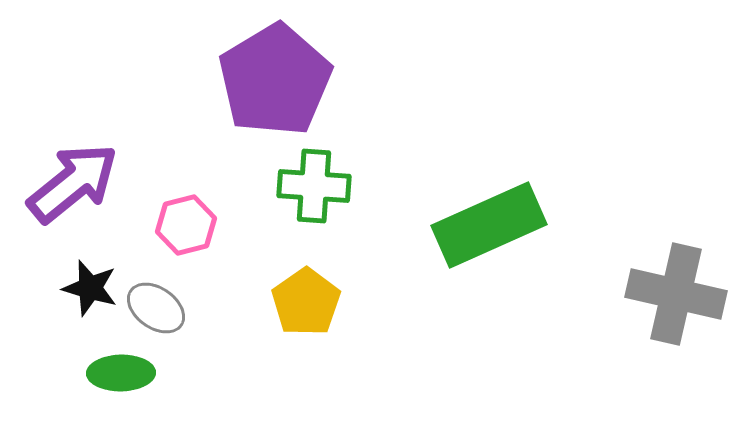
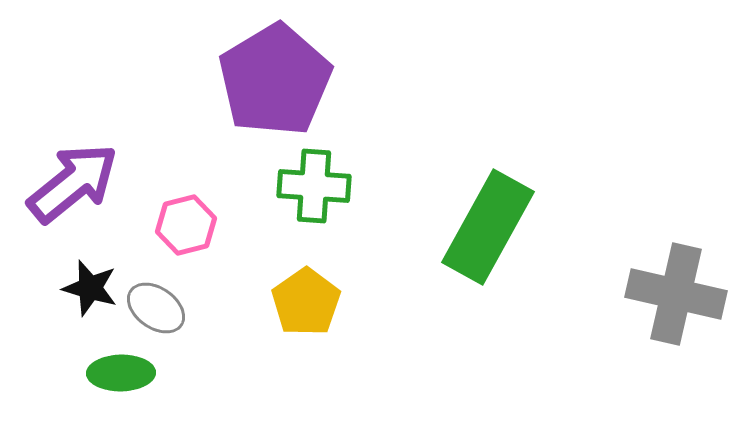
green rectangle: moved 1 px left, 2 px down; rotated 37 degrees counterclockwise
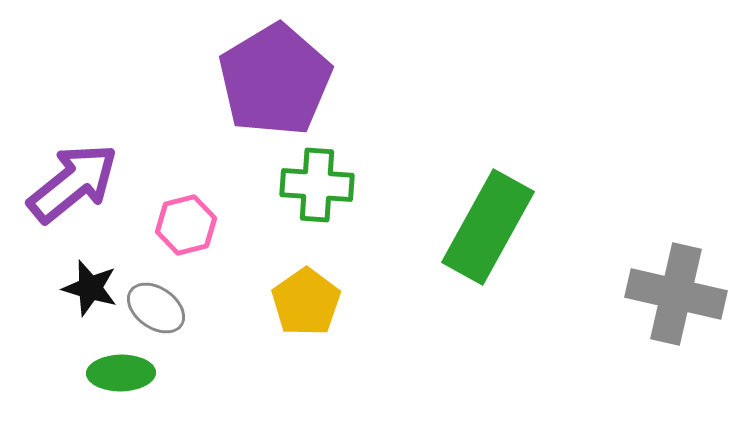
green cross: moved 3 px right, 1 px up
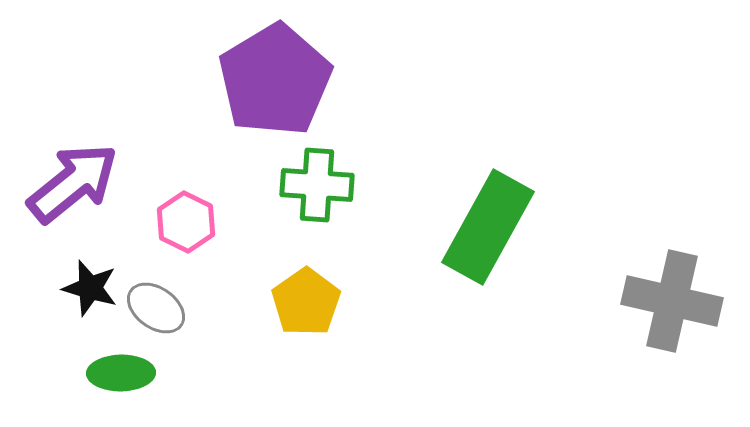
pink hexagon: moved 3 px up; rotated 20 degrees counterclockwise
gray cross: moved 4 px left, 7 px down
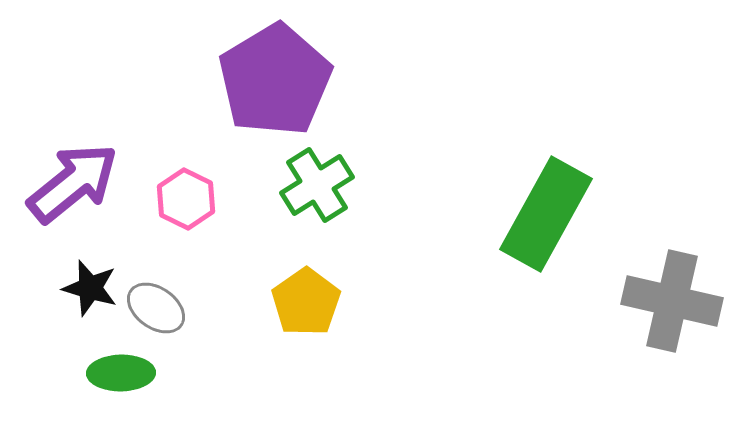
green cross: rotated 36 degrees counterclockwise
pink hexagon: moved 23 px up
green rectangle: moved 58 px right, 13 px up
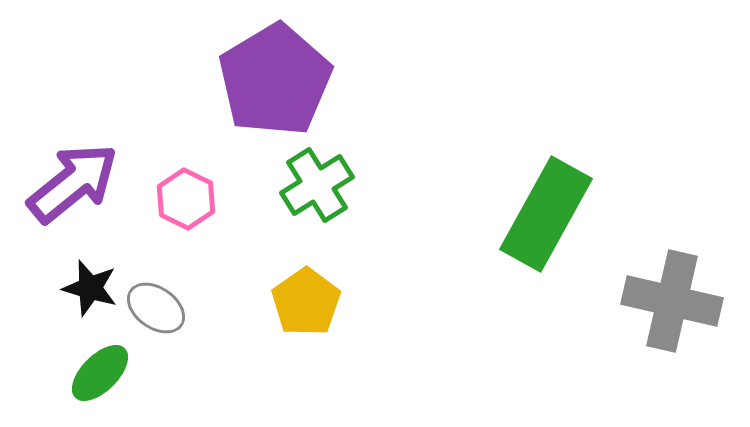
green ellipse: moved 21 px left; rotated 44 degrees counterclockwise
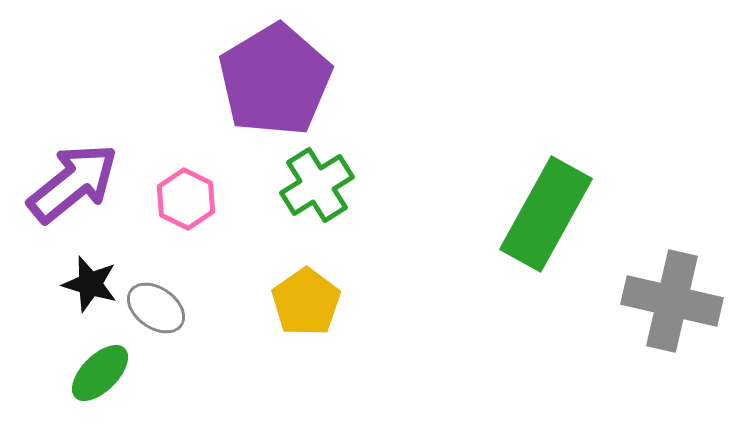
black star: moved 4 px up
